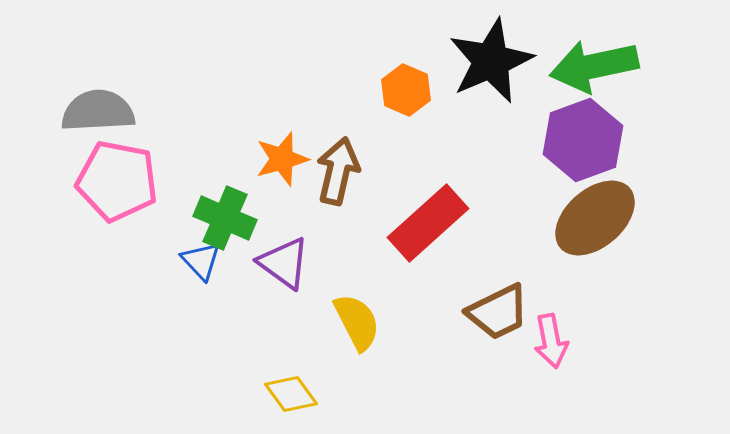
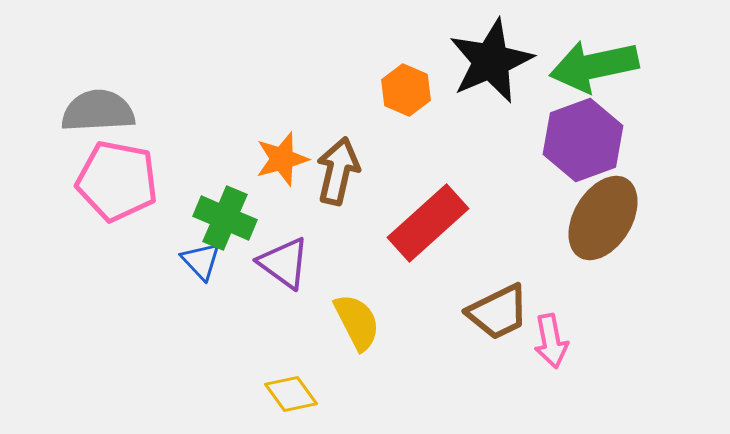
brown ellipse: moved 8 px right; rotated 18 degrees counterclockwise
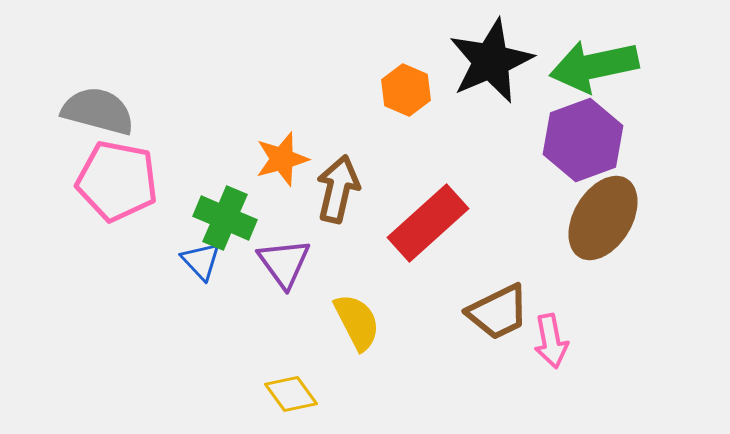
gray semicircle: rotated 18 degrees clockwise
brown arrow: moved 18 px down
purple triangle: rotated 18 degrees clockwise
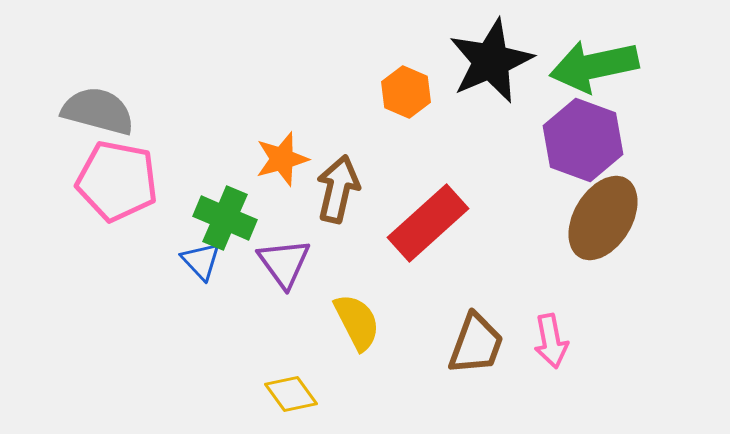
orange hexagon: moved 2 px down
purple hexagon: rotated 20 degrees counterclockwise
brown trapezoid: moved 22 px left, 32 px down; rotated 44 degrees counterclockwise
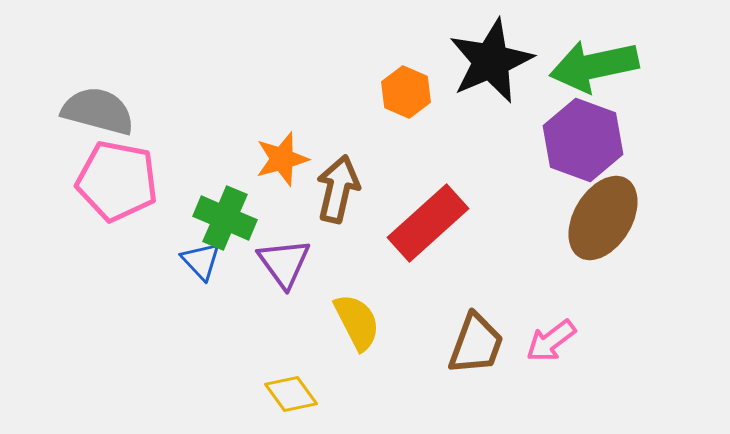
pink arrow: rotated 64 degrees clockwise
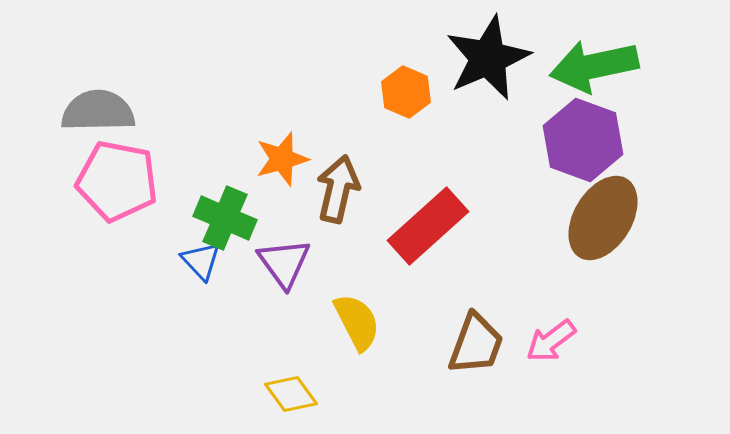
black star: moved 3 px left, 3 px up
gray semicircle: rotated 16 degrees counterclockwise
red rectangle: moved 3 px down
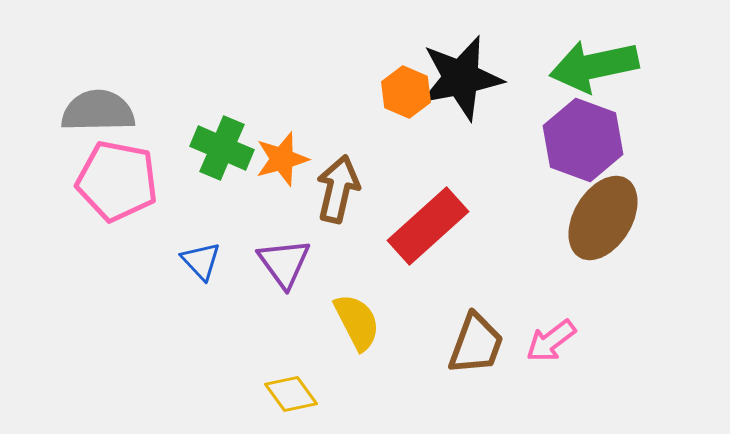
black star: moved 27 px left, 20 px down; rotated 12 degrees clockwise
green cross: moved 3 px left, 70 px up
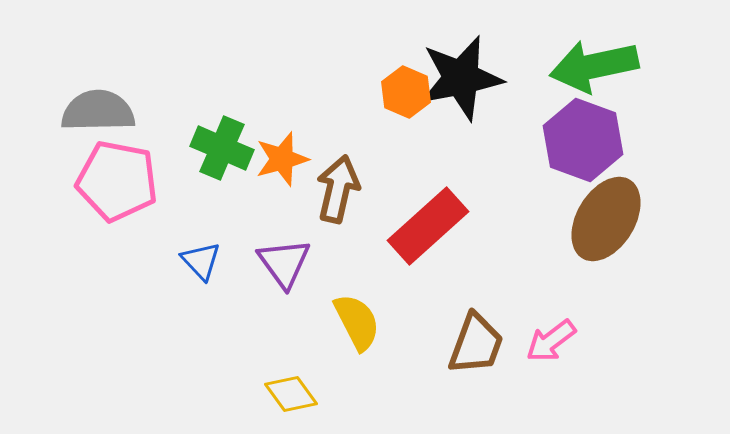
brown ellipse: moved 3 px right, 1 px down
